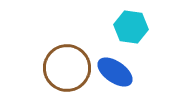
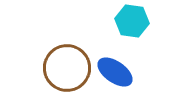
cyan hexagon: moved 1 px right, 6 px up
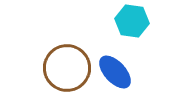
blue ellipse: rotated 12 degrees clockwise
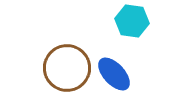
blue ellipse: moved 1 px left, 2 px down
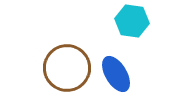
blue ellipse: moved 2 px right; rotated 12 degrees clockwise
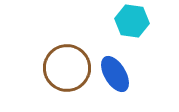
blue ellipse: moved 1 px left
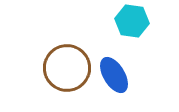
blue ellipse: moved 1 px left, 1 px down
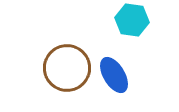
cyan hexagon: moved 1 px up
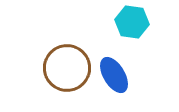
cyan hexagon: moved 2 px down
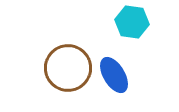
brown circle: moved 1 px right
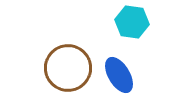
blue ellipse: moved 5 px right
